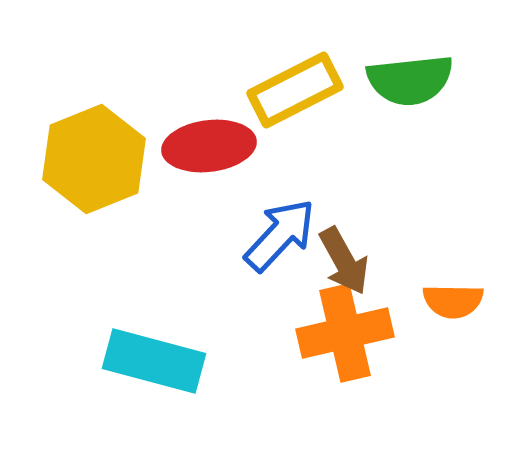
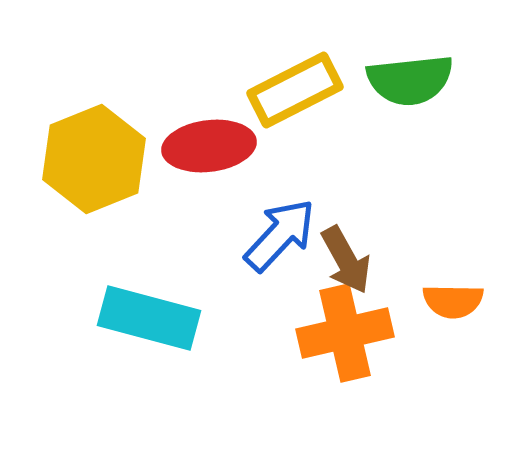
brown arrow: moved 2 px right, 1 px up
cyan rectangle: moved 5 px left, 43 px up
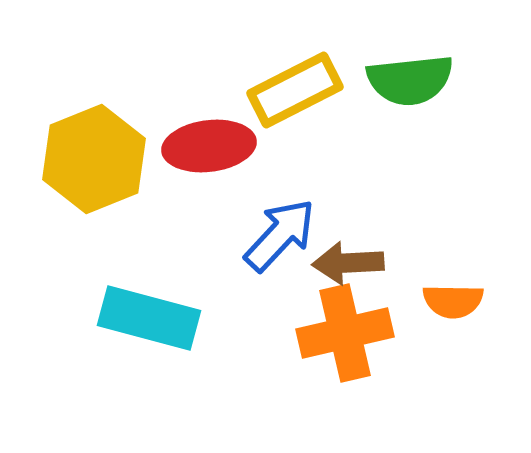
brown arrow: moved 2 px right, 3 px down; rotated 116 degrees clockwise
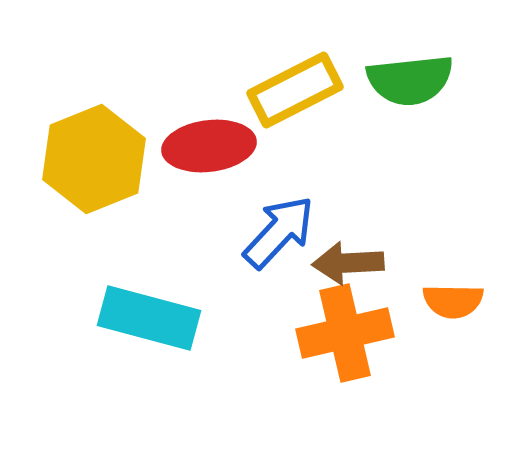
blue arrow: moved 1 px left, 3 px up
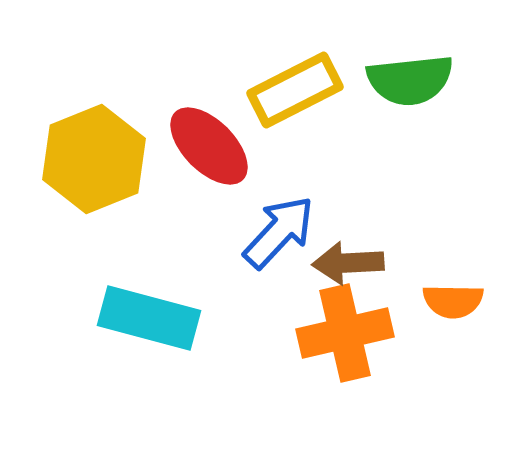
red ellipse: rotated 52 degrees clockwise
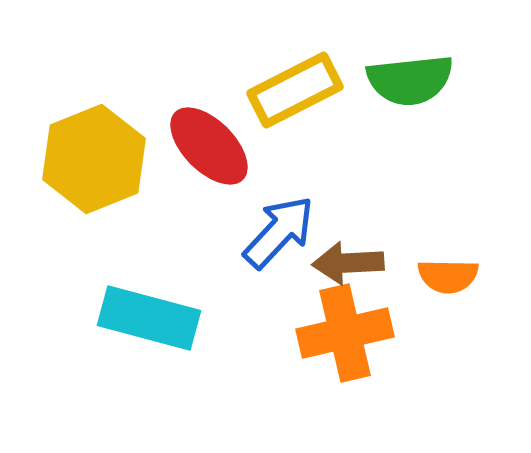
orange semicircle: moved 5 px left, 25 px up
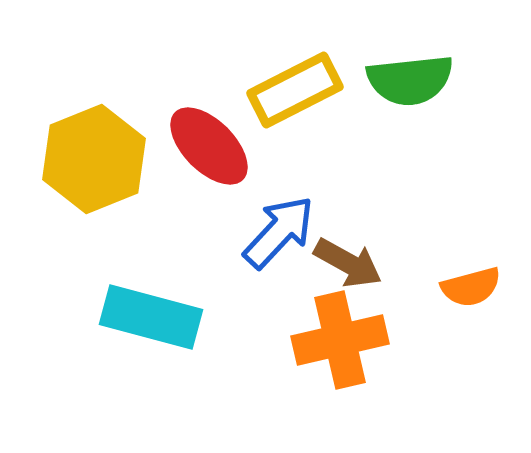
brown arrow: rotated 148 degrees counterclockwise
orange semicircle: moved 23 px right, 11 px down; rotated 16 degrees counterclockwise
cyan rectangle: moved 2 px right, 1 px up
orange cross: moved 5 px left, 7 px down
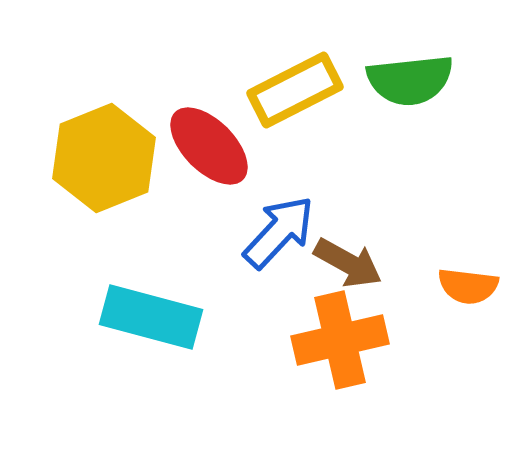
yellow hexagon: moved 10 px right, 1 px up
orange semicircle: moved 3 px left, 1 px up; rotated 22 degrees clockwise
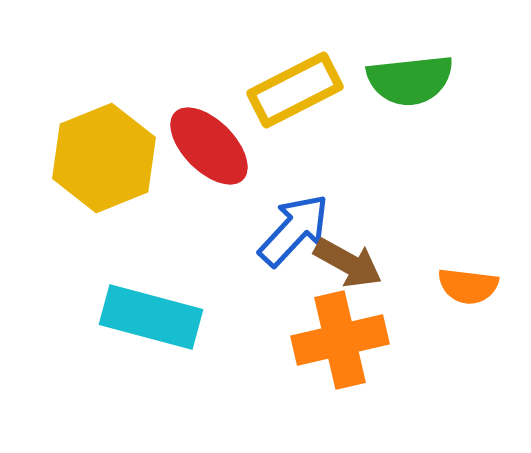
blue arrow: moved 15 px right, 2 px up
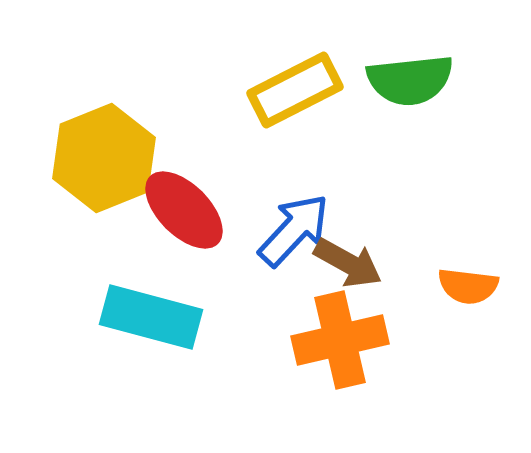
red ellipse: moved 25 px left, 64 px down
